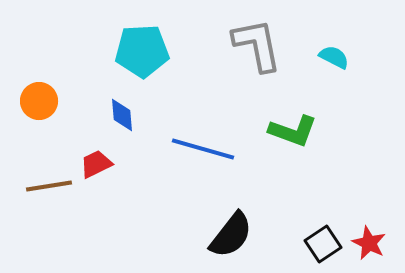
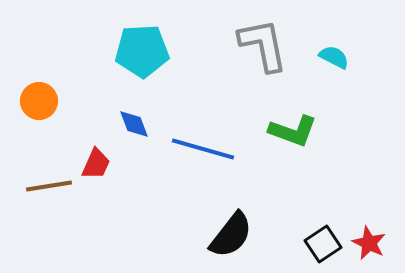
gray L-shape: moved 6 px right
blue diamond: moved 12 px right, 9 px down; rotated 16 degrees counterclockwise
red trapezoid: rotated 140 degrees clockwise
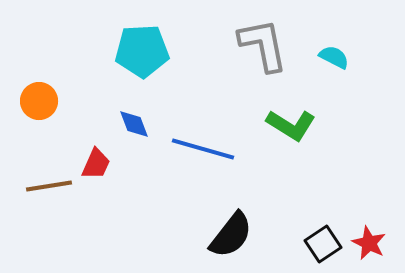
green L-shape: moved 2 px left, 6 px up; rotated 12 degrees clockwise
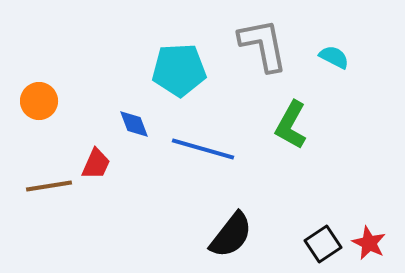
cyan pentagon: moved 37 px right, 19 px down
green L-shape: rotated 87 degrees clockwise
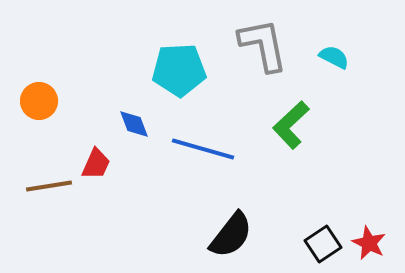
green L-shape: rotated 18 degrees clockwise
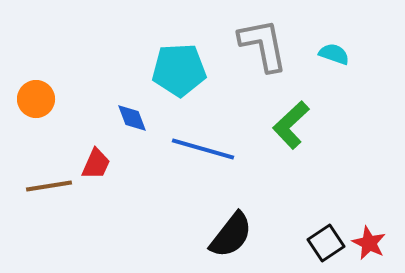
cyan semicircle: moved 3 px up; rotated 8 degrees counterclockwise
orange circle: moved 3 px left, 2 px up
blue diamond: moved 2 px left, 6 px up
black square: moved 3 px right, 1 px up
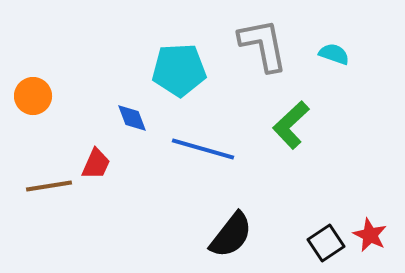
orange circle: moved 3 px left, 3 px up
red star: moved 1 px right, 8 px up
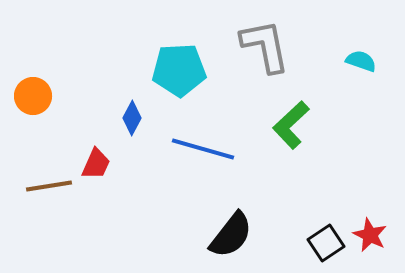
gray L-shape: moved 2 px right, 1 px down
cyan semicircle: moved 27 px right, 7 px down
blue diamond: rotated 48 degrees clockwise
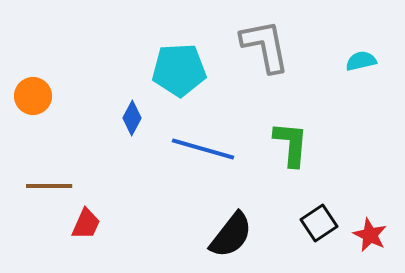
cyan semicircle: rotated 32 degrees counterclockwise
green L-shape: moved 19 px down; rotated 138 degrees clockwise
red trapezoid: moved 10 px left, 60 px down
brown line: rotated 9 degrees clockwise
black square: moved 7 px left, 20 px up
